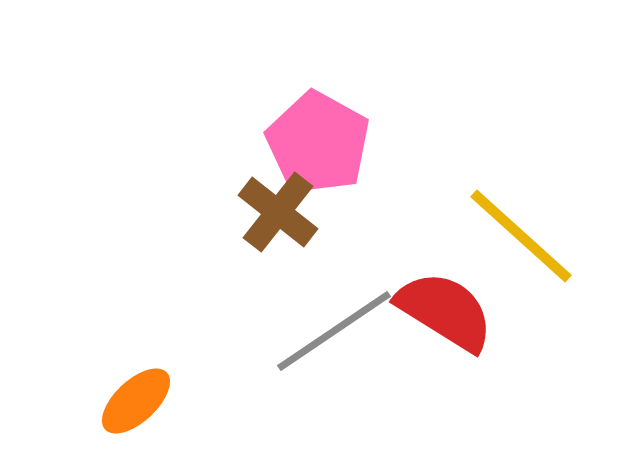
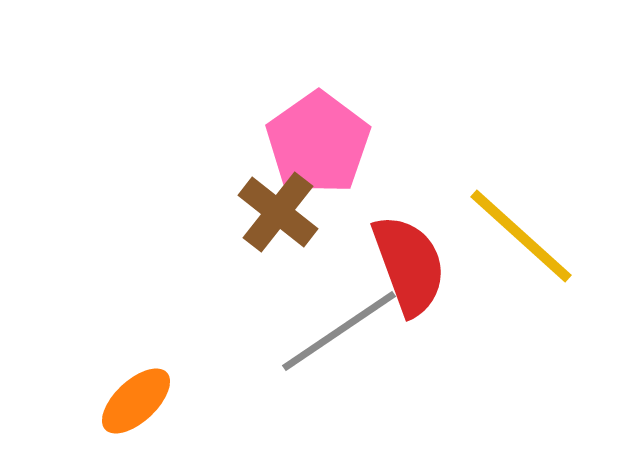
pink pentagon: rotated 8 degrees clockwise
red semicircle: moved 36 px left, 46 px up; rotated 38 degrees clockwise
gray line: moved 5 px right
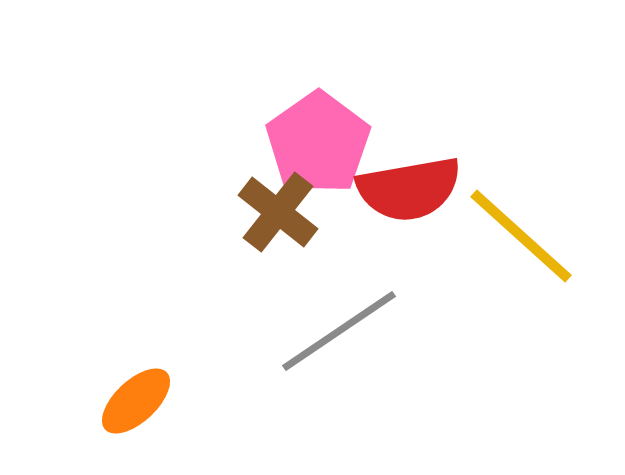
red semicircle: moved 76 px up; rotated 100 degrees clockwise
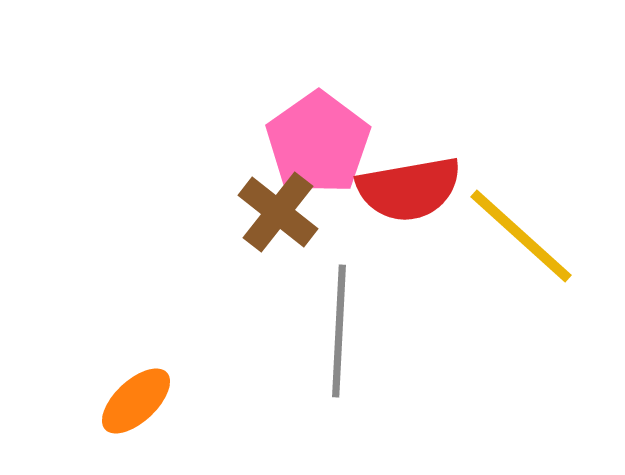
gray line: rotated 53 degrees counterclockwise
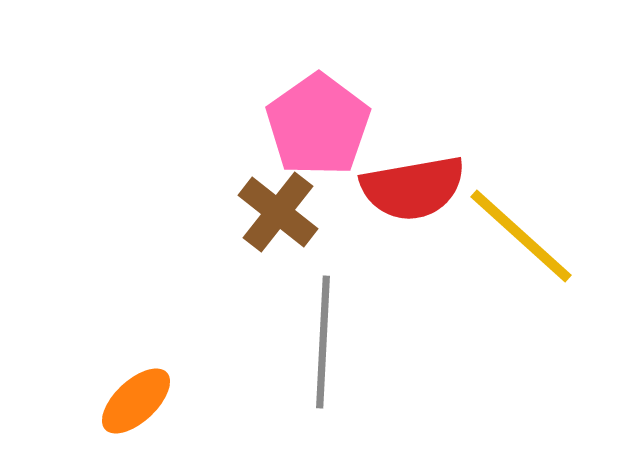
pink pentagon: moved 18 px up
red semicircle: moved 4 px right, 1 px up
gray line: moved 16 px left, 11 px down
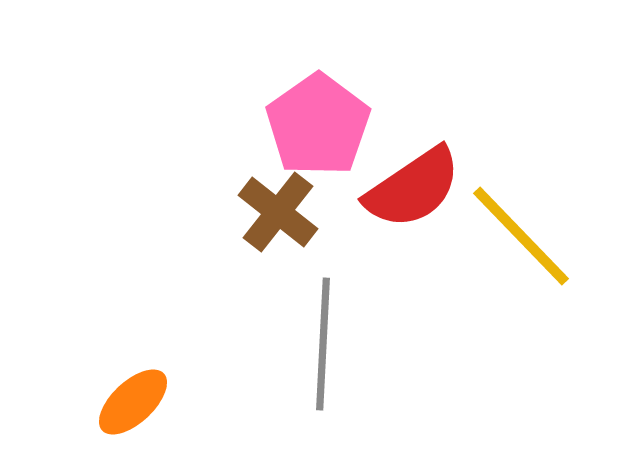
red semicircle: rotated 24 degrees counterclockwise
yellow line: rotated 4 degrees clockwise
gray line: moved 2 px down
orange ellipse: moved 3 px left, 1 px down
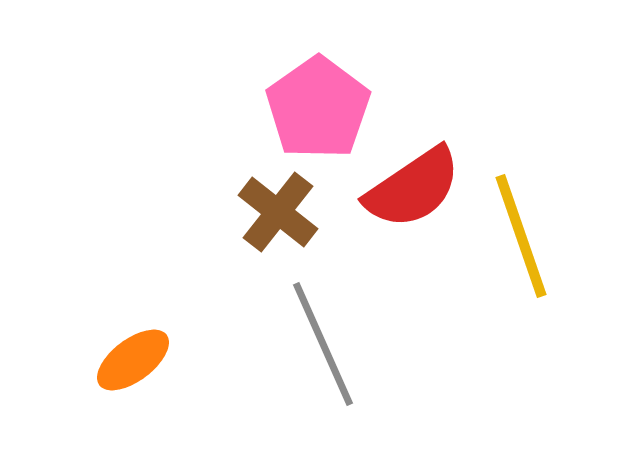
pink pentagon: moved 17 px up
yellow line: rotated 25 degrees clockwise
gray line: rotated 27 degrees counterclockwise
orange ellipse: moved 42 px up; rotated 6 degrees clockwise
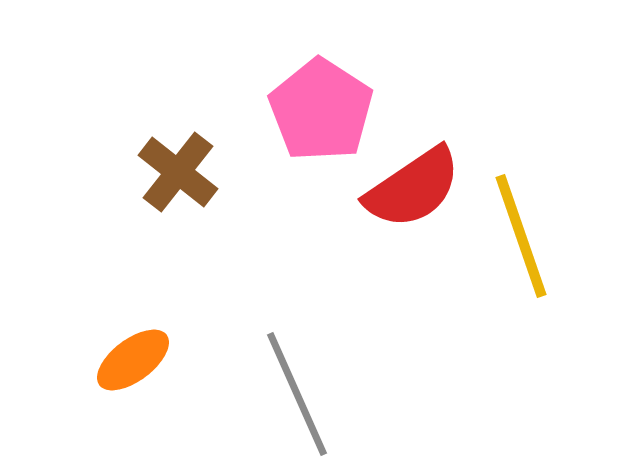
pink pentagon: moved 3 px right, 2 px down; rotated 4 degrees counterclockwise
brown cross: moved 100 px left, 40 px up
gray line: moved 26 px left, 50 px down
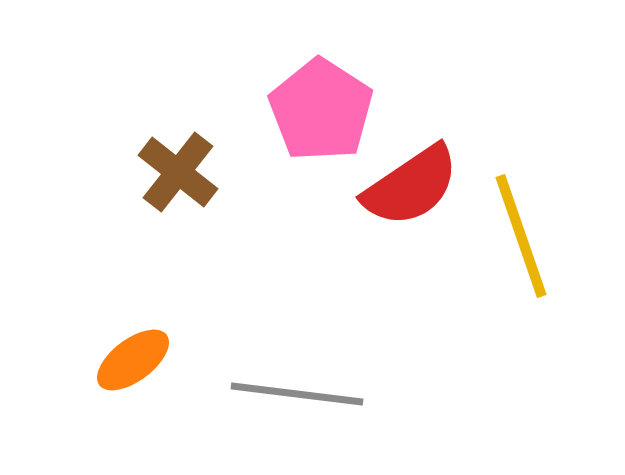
red semicircle: moved 2 px left, 2 px up
gray line: rotated 59 degrees counterclockwise
